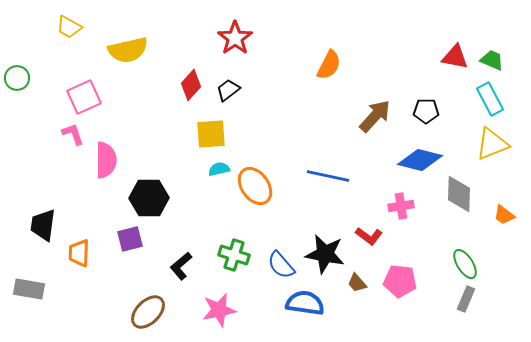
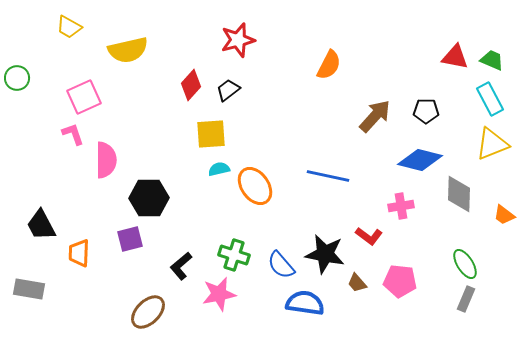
red star at (235, 38): moved 3 px right, 2 px down; rotated 20 degrees clockwise
black trapezoid at (43, 225): moved 2 px left; rotated 36 degrees counterclockwise
pink star at (219, 310): moved 16 px up
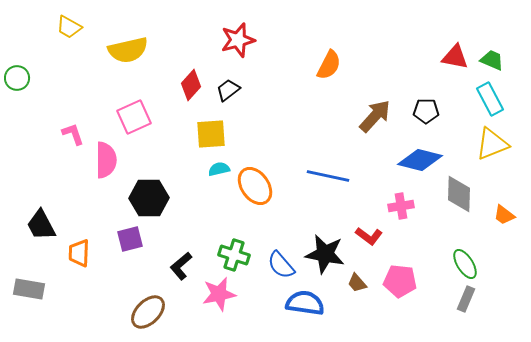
pink square at (84, 97): moved 50 px right, 20 px down
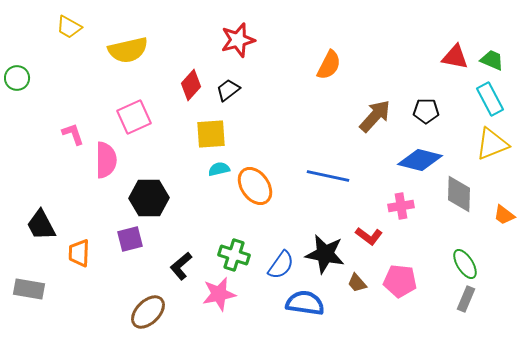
blue semicircle at (281, 265): rotated 104 degrees counterclockwise
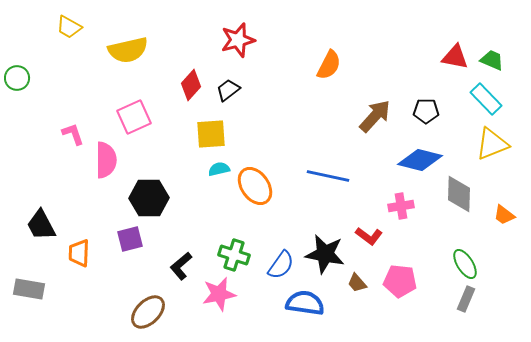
cyan rectangle at (490, 99): moved 4 px left; rotated 16 degrees counterclockwise
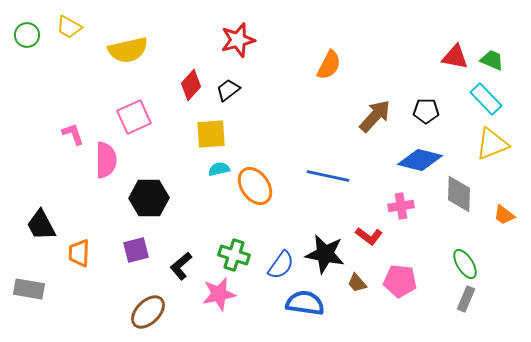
green circle at (17, 78): moved 10 px right, 43 px up
purple square at (130, 239): moved 6 px right, 11 px down
